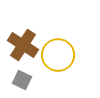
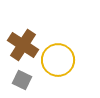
yellow circle: moved 5 px down
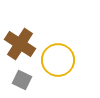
brown cross: moved 3 px left, 1 px up
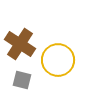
gray square: rotated 12 degrees counterclockwise
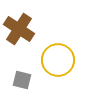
brown cross: moved 1 px left, 15 px up
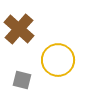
brown cross: rotated 8 degrees clockwise
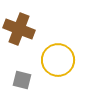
brown cross: rotated 20 degrees counterclockwise
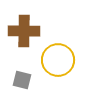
brown cross: moved 5 px right, 2 px down; rotated 20 degrees counterclockwise
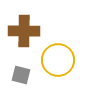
gray square: moved 1 px left, 5 px up
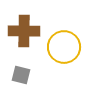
yellow circle: moved 6 px right, 13 px up
